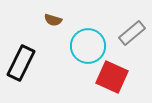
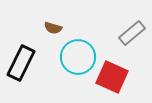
brown semicircle: moved 8 px down
cyan circle: moved 10 px left, 11 px down
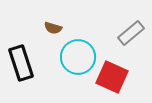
gray rectangle: moved 1 px left
black rectangle: rotated 44 degrees counterclockwise
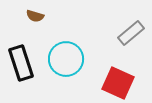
brown semicircle: moved 18 px left, 12 px up
cyan circle: moved 12 px left, 2 px down
red square: moved 6 px right, 6 px down
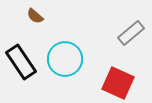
brown semicircle: rotated 24 degrees clockwise
cyan circle: moved 1 px left
black rectangle: moved 1 px up; rotated 16 degrees counterclockwise
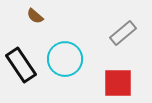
gray rectangle: moved 8 px left
black rectangle: moved 3 px down
red square: rotated 24 degrees counterclockwise
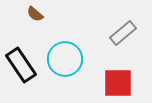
brown semicircle: moved 2 px up
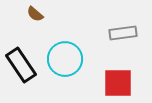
gray rectangle: rotated 32 degrees clockwise
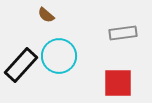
brown semicircle: moved 11 px right, 1 px down
cyan circle: moved 6 px left, 3 px up
black rectangle: rotated 76 degrees clockwise
